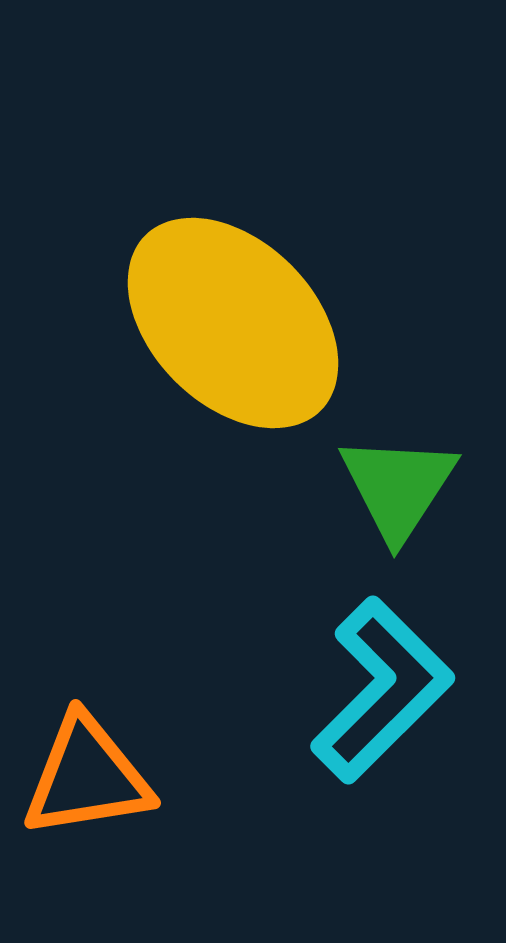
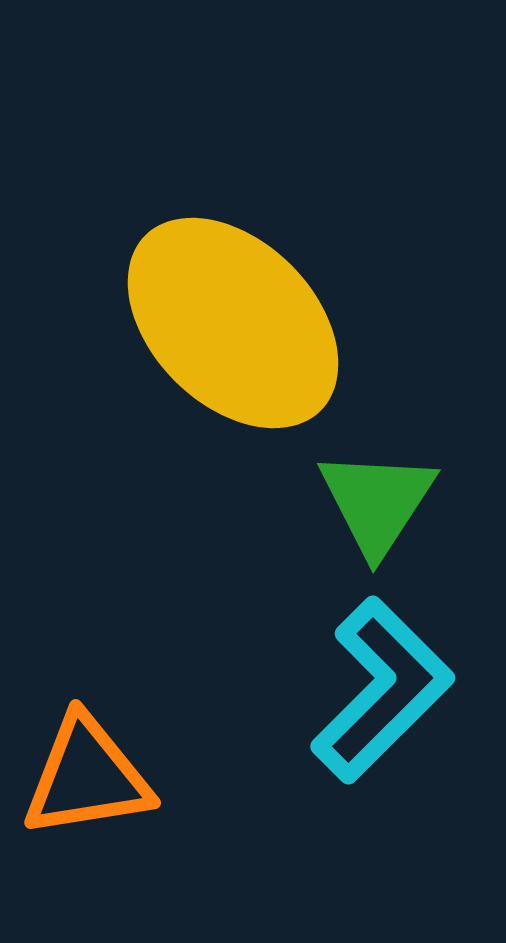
green triangle: moved 21 px left, 15 px down
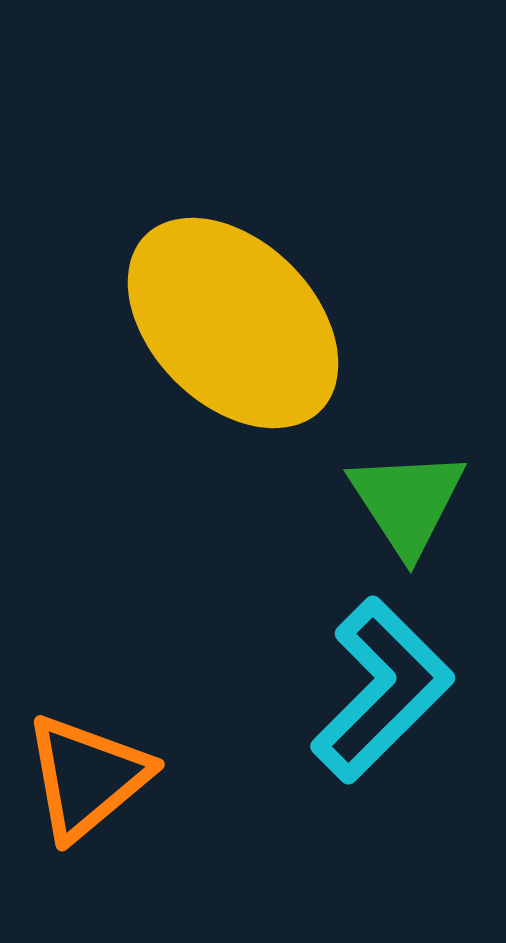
green triangle: moved 30 px right; rotated 6 degrees counterclockwise
orange triangle: rotated 31 degrees counterclockwise
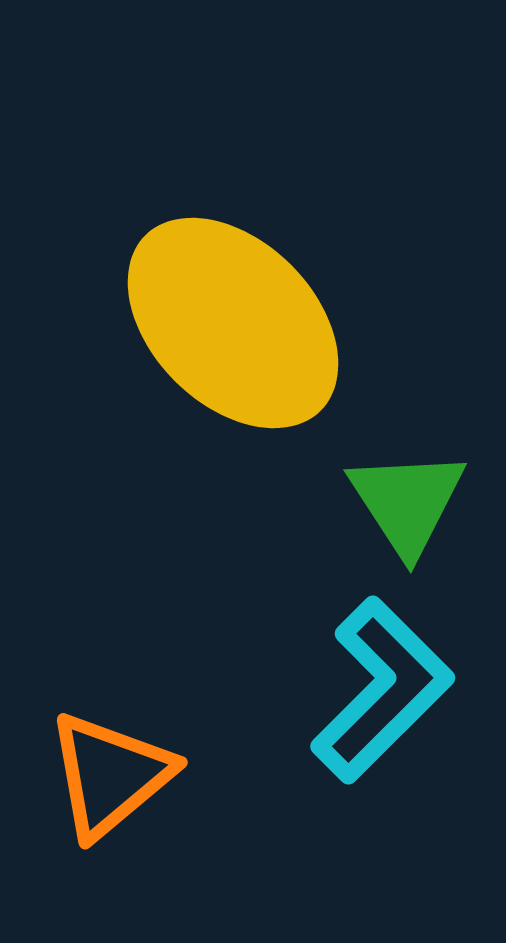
orange triangle: moved 23 px right, 2 px up
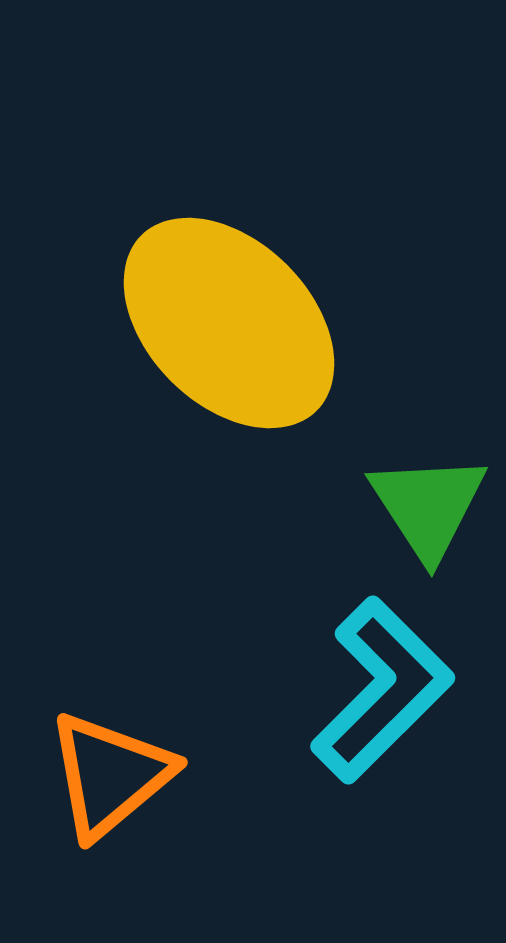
yellow ellipse: moved 4 px left
green triangle: moved 21 px right, 4 px down
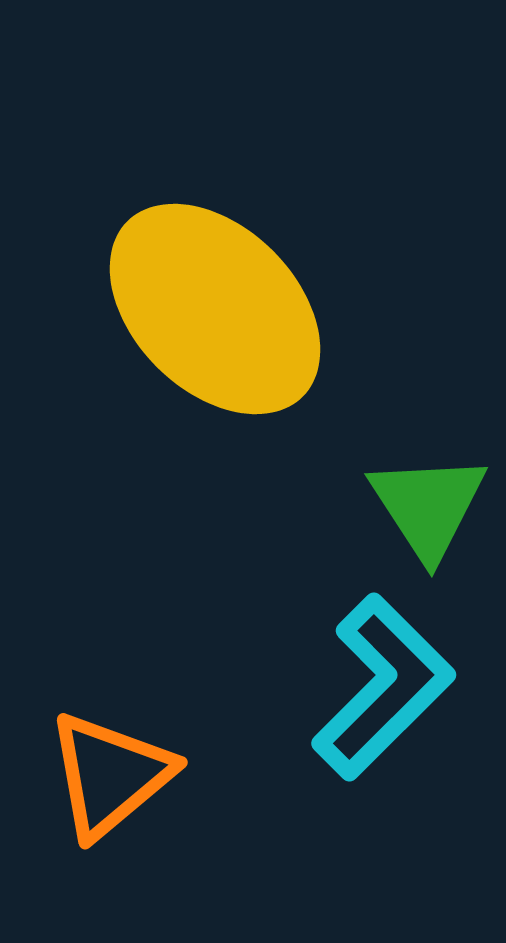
yellow ellipse: moved 14 px left, 14 px up
cyan L-shape: moved 1 px right, 3 px up
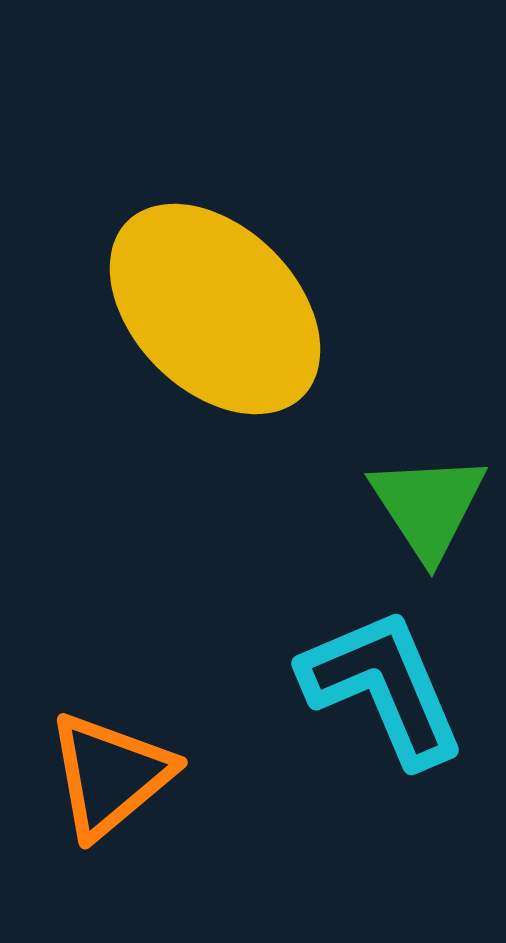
cyan L-shape: rotated 68 degrees counterclockwise
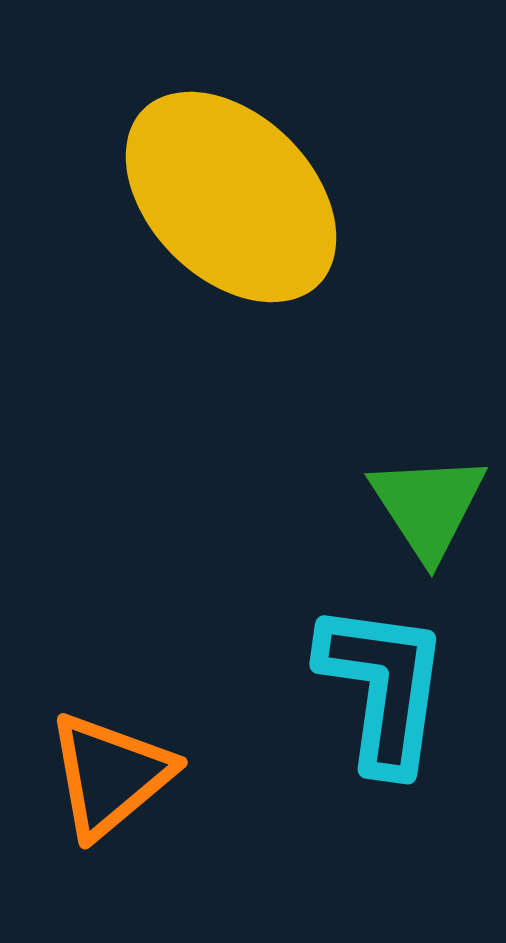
yellow ellipse: moved 16 px right, 112 px up
cyan L-shape: rotated 31 degrees clockwise
